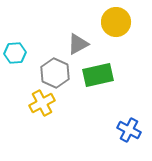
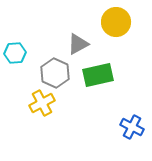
blue cross: moved 3 px right, 3 px up
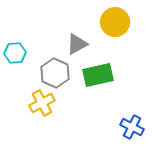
yellow circle: moved 1 px left
gray triangle: moved 1 px left
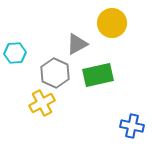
yellow circle: moved 3 px left, 1 px down
blue cross: moved 1 px up; rotated 15 degrees counterclockwise
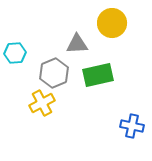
gray triangle: rotated 25 degrees clockwise
gray hexagon: moved 1 px left; rotated 12 degrees clockwise
